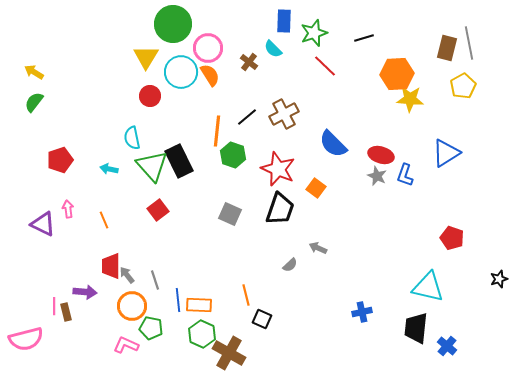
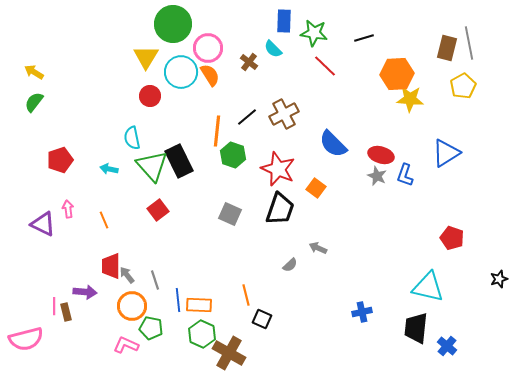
green star at (314, 33): rotated 28 degrees clockwise
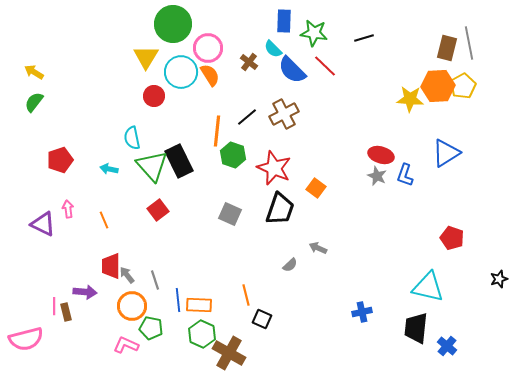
orange hexagon at (397, 74): moved 41 px right, 12 px down
red circle at (150, 96): moved 4 px right
blue semicircle at (333, 144): moved 41 px left, 74 px up
red star at (278, 169): moved 4 px left, 1 px up
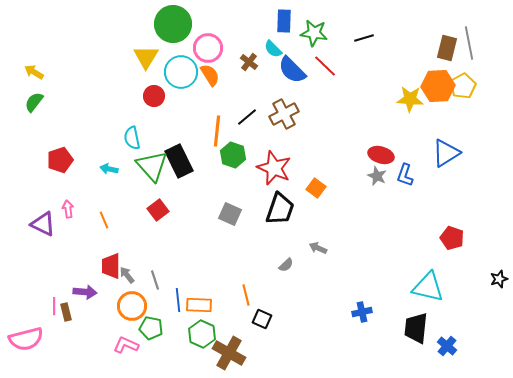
gray semicircle at (290, 265): moved 4 px left
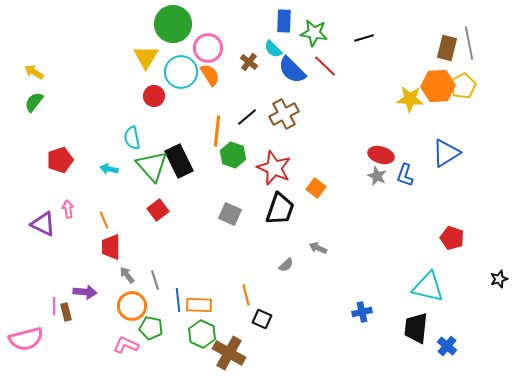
red trapezoid at (111, 266): moved 19 px up
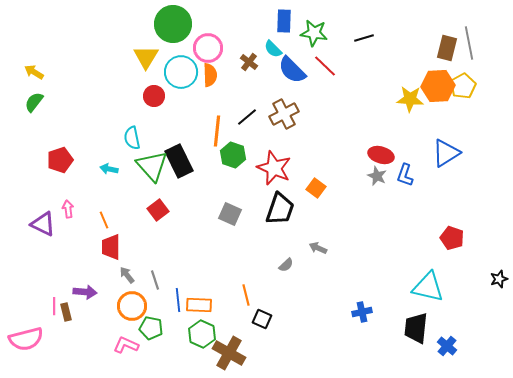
orange semicircle at (210, 75): rotated 30 degrees clockwise
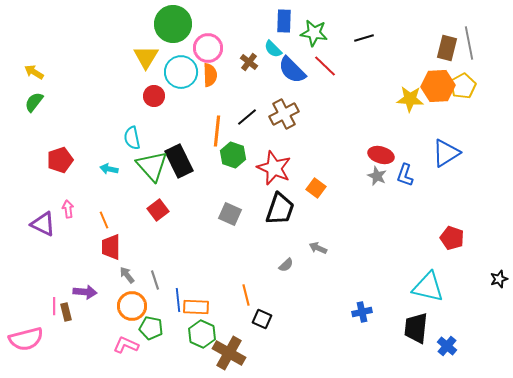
orange rectangle at (199, 305): moved 3 px left, 2 px down
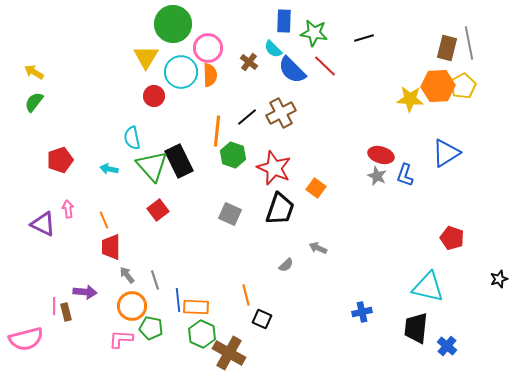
brown cross at (284, 114): moved 3 px left, 1 px up
pink L-shape at (126, 345): moved 5 px left, 6 px up; rotated 20 degrees counterclockwise
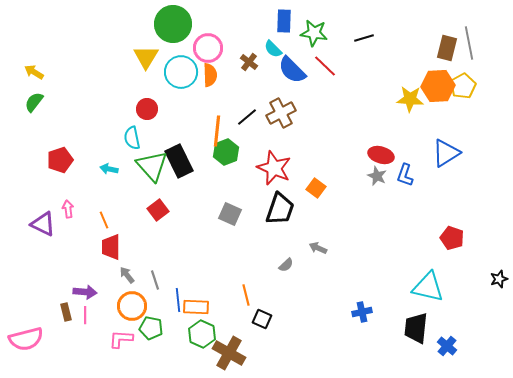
red circle at (154, 96): moved 7 px left, 13 px down
green hexagon at (233, 155): moved 7 px left, 3 px up; rotated 20 degrees clockwise
pink line at (54, 306): moved 31 px right, 9 px down
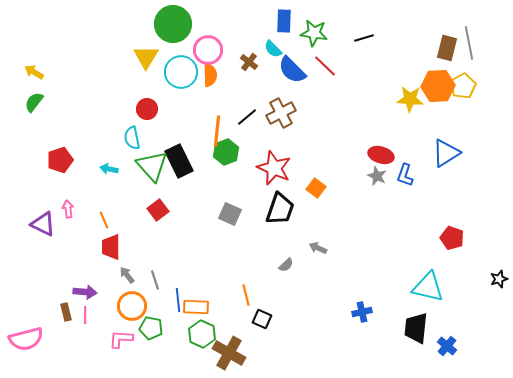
pink circle at (208, 48): moved 2 px down
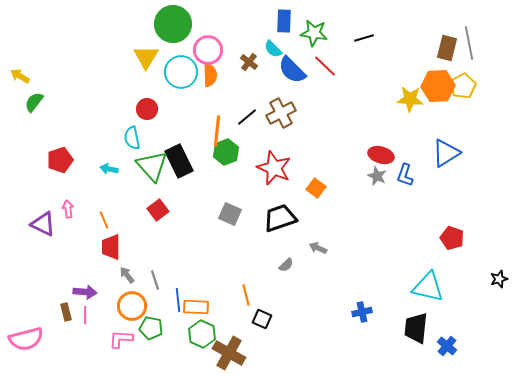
yellow arrow at (34, 72): moved 14 px left, 4 px down
black trapezoid at (280, 209): moved 9 px down; rotated 128 degrees counterclockwise
